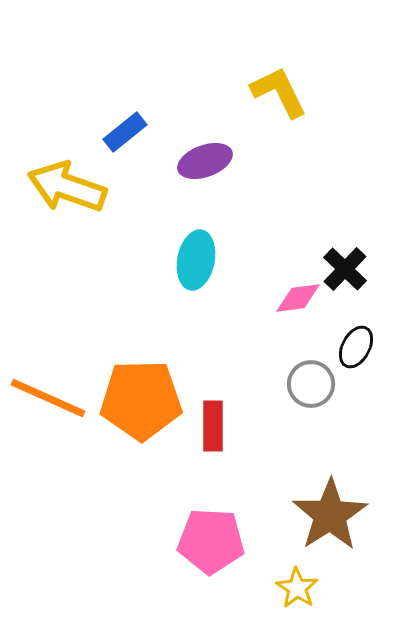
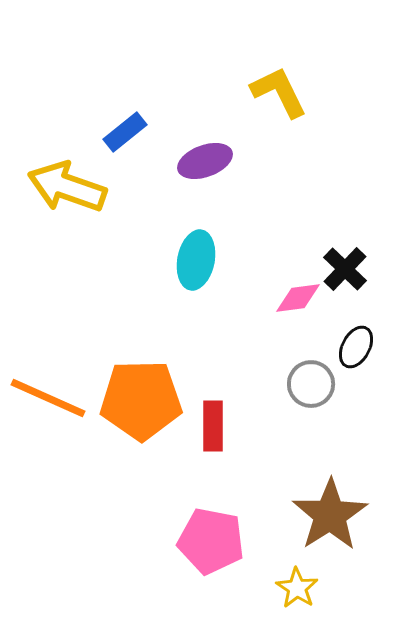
pink pentagon: rotated 8 degrees clockwise
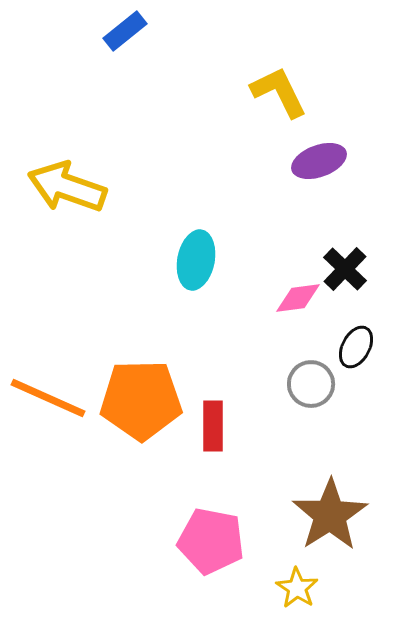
blue rectangle: moved 101 px up
purple ellipse: moved 114 px right
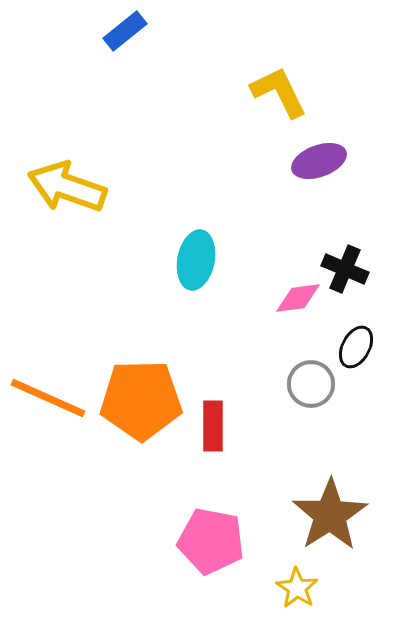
black cross: rotated 21 degrees counterclockwise
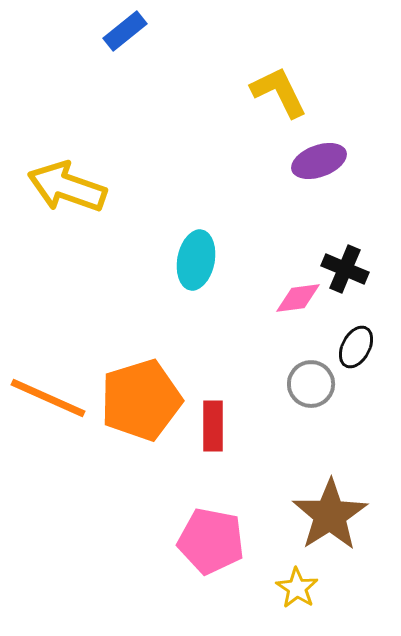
orange pentagon: rotated 16 degrees counterclockwise
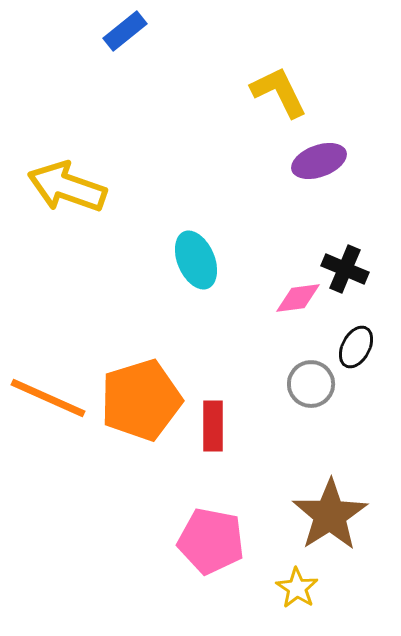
cyan ellipse: rotated 34 degrees counterclockwise
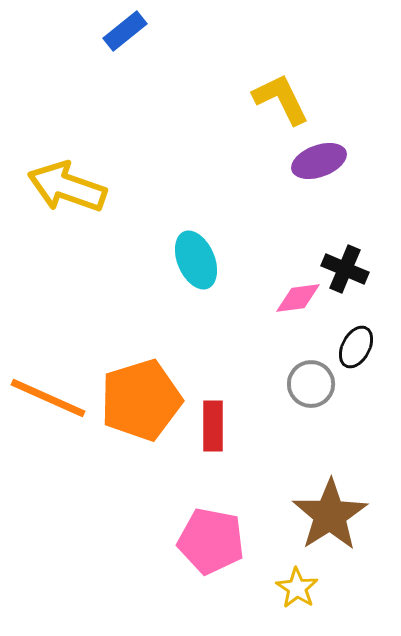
yellow L-shape: moved 2 px right, 7 px down
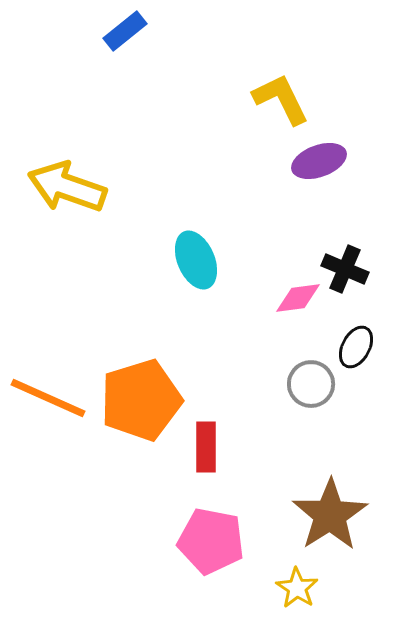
red rectangle: moved 7 px left, 21 px down
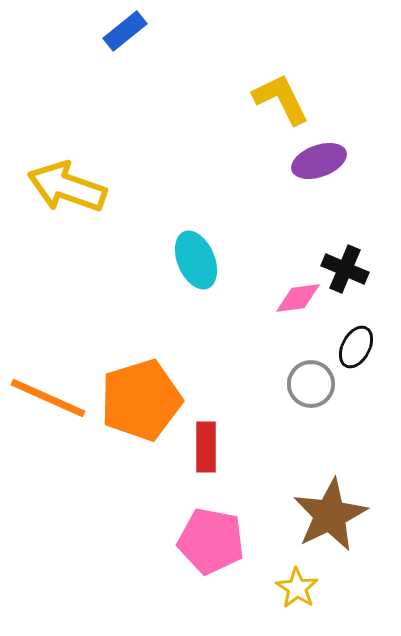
brown star: rotated 6 degrees clockwise
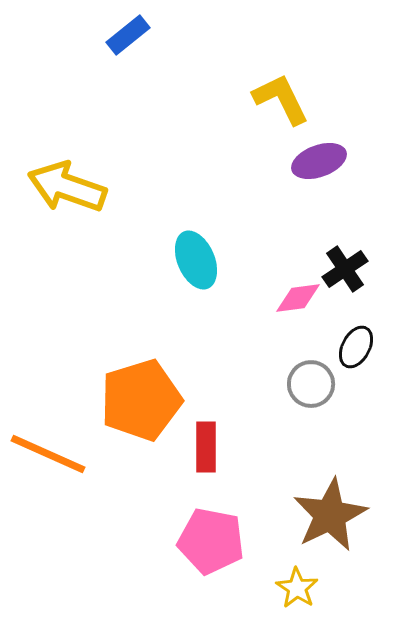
blue rectangle: moved 3 px right, 4 px down
black cross: rotated 33 degrees clockwise
orange line: moved 56 px down
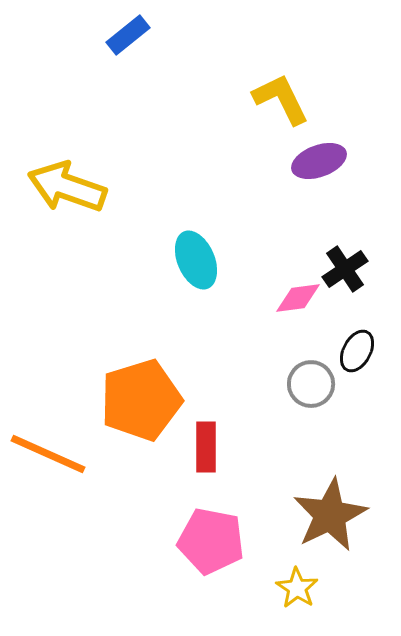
black ellipse: moved 1 px right, 4 px down
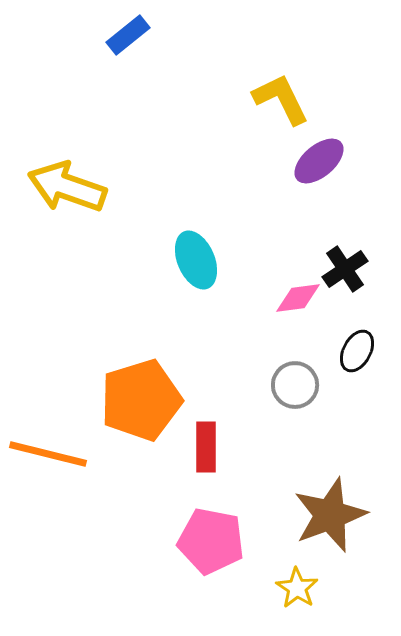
purple ellipse: rotated 20 degrees counterclockwise
gray circle: moved 16 px left, 1 px down
orange line: rotated 10 degrees counterclockwise
brown star: rotated 6 degrees clockwise
